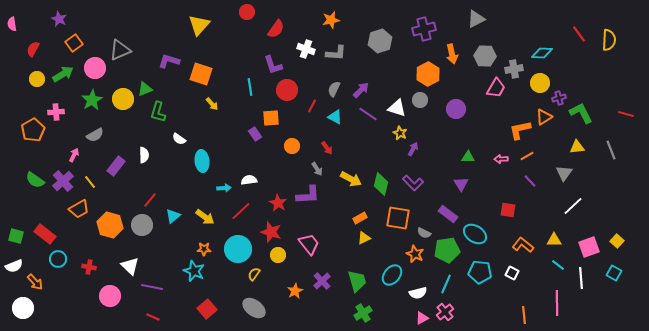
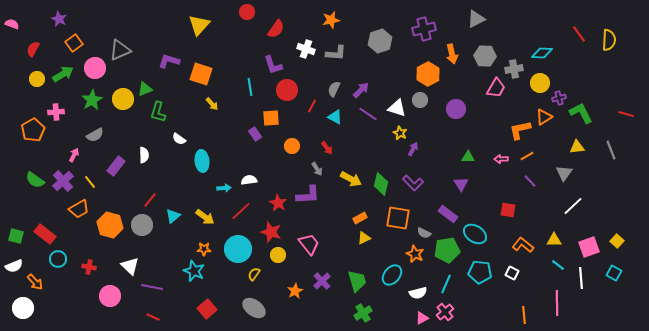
pink semicircle at (12, 24): rotated 120 degrees clockwise
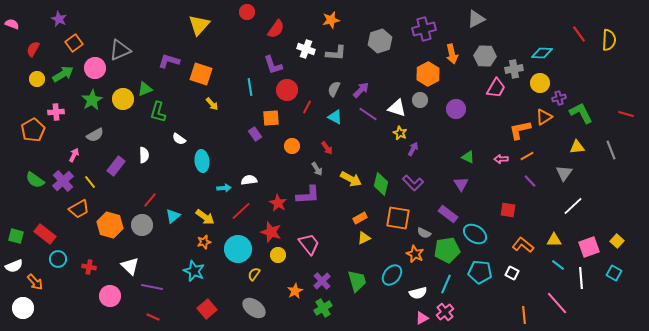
red line at (312, 106): moved 5 px left, 1 px down
green triangle at (468, 157): rotated 24 degrees clockwise
orange star at (204, 249): moved 7 px up; rotated 16 degrees counterclockwise
pink line at (557, 303): rotated 40 degrees counterclockwise
green cross at (363, 313): moved 40 px left, 5 px up
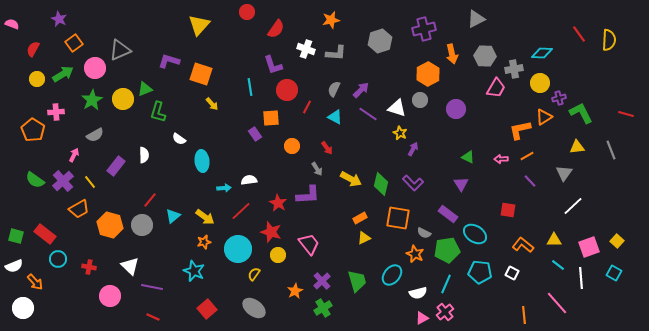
orange pentagon at (33, 130): rotated 10 degrees counterclockwise
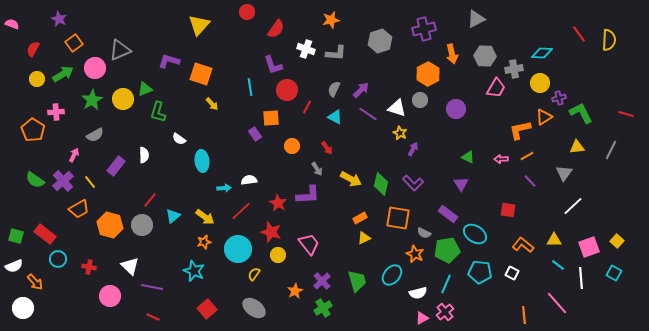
gray line at (611, 150): rotated 48 degrees clockwise
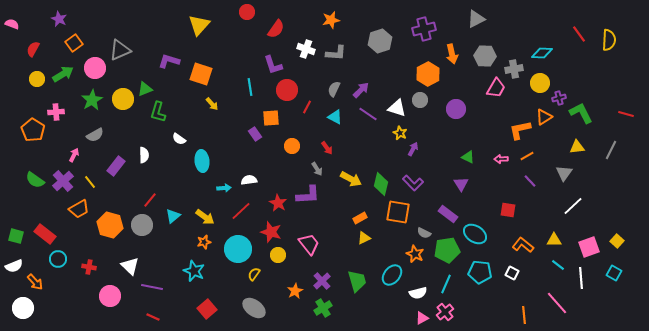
orange square at (398, 218): moved 6 px up
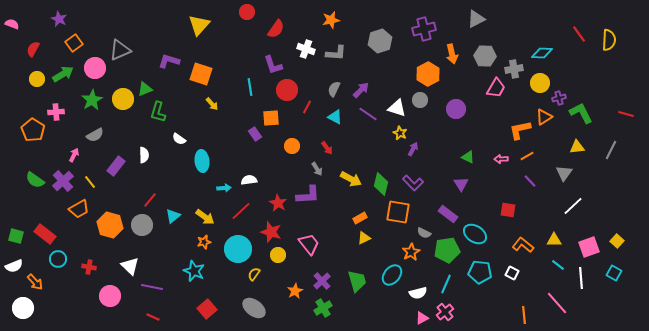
orange star at (415, 254): moved 4 px left, 2 px up; rotated 18 degrees clockwise
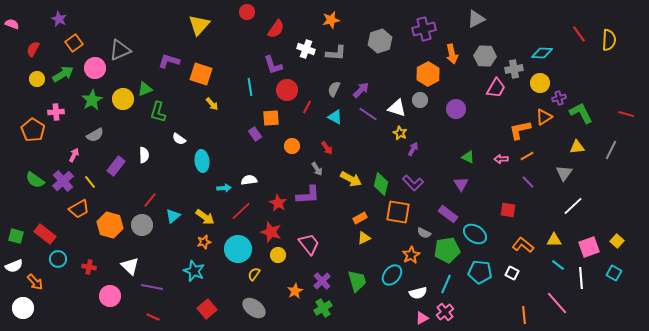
purple line at (530, 181): moved 2 px left, 1 px down
orange star at (411, 252): moved 3 px down
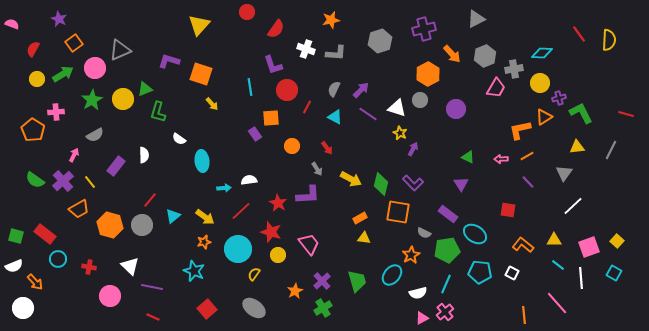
orange arrow at (452, 54): rotated 30 degrees counterclockwise
gray hexagon at (485, 56): rotated 25 degrees counterclockwise
yellow triangle at (364, 238): rotated 32 degrees clockwise
